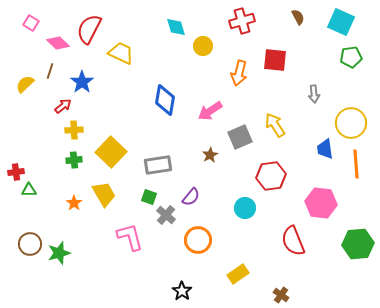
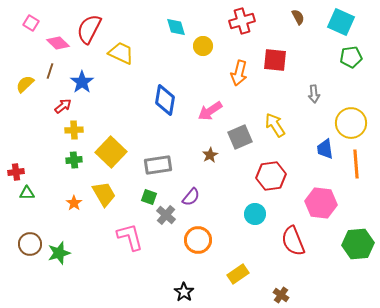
green triangle at (29, 190): moved 2 px left, 3 px down
cyan circle at (245, 208): moved 10 px right, 6 px down
black star at (182, 291): moved 2 px right, 1 px down
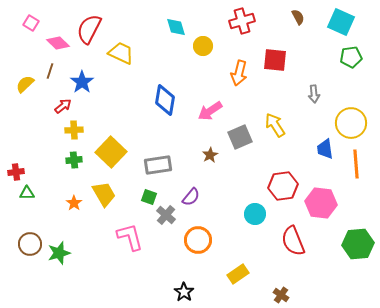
red hexagon at (271, 176): moved 12 px right, 10 px down
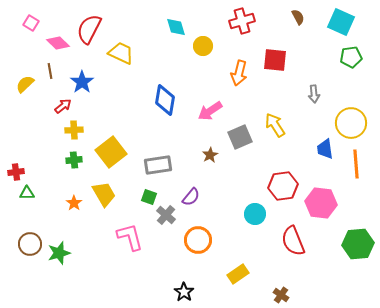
brown line at (50, 71): rotated 28 degrees counterclockwise
yellow square at (111, 152): rotated 8 degrees clockwise
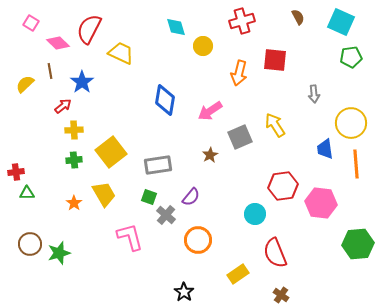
red semicircle at (293, 241): moved 18 px left, 12 px down
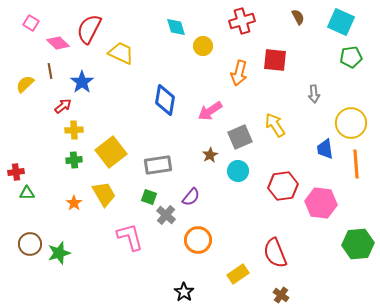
cyan circle at (255, 214): moved 17 px left, 43 px up
